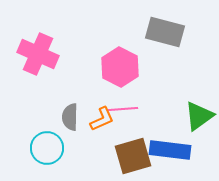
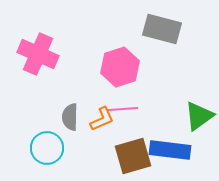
gray rectangle: moved 3 px left, 3 px up
pink hexagon: rotated 15 degrees clockwise
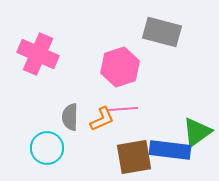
gray rectangle: moved 3 px down
green triangle: moved 2 px left, 16 px down
brown square: moved 1 px right, 1 px down; rotated 6 degrees clockwise
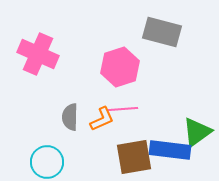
cyan circle: moved 14 px down
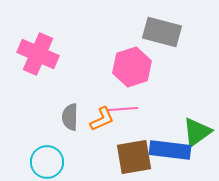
pink hexagon: moved 12 px right
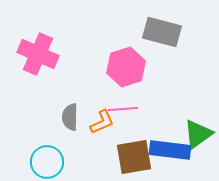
pink hexagon: moved 6 px left
orange L-shape: moved 3 px down
green triangle: moved 1 px right, 2 px down
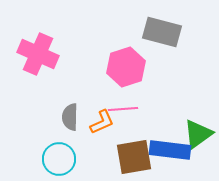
cyan circle: moved 12 px right, 3 px up
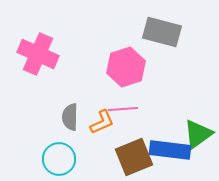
brown square: rotated 12 degrees counterclockwise
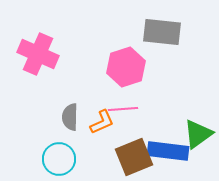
gray rectangle: rotated 9 degrees counterclockwise
blue rectangle: moved 2 px left, 1 px down
